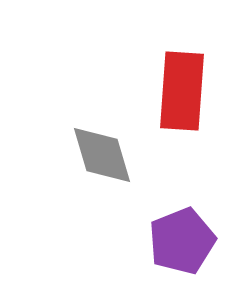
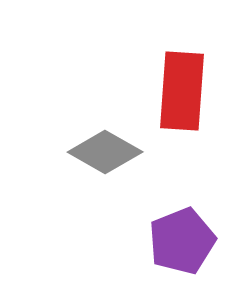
gray diamond: moved 3 px right, 3 px up; rotated 44 degrees counterclockwise
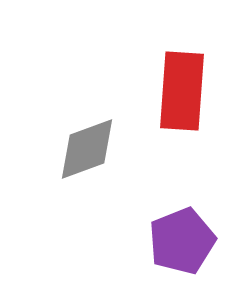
gray diamond: moved 18 px left, 3 px up; rotated 50 degrees counterclockwise
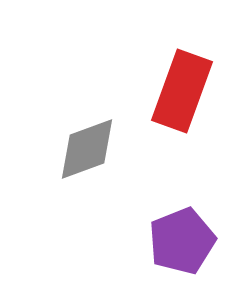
red rectangle: rotated 16 degrees clockwise
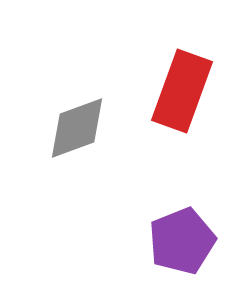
gray diamond: moved 10 px left, 21 px up
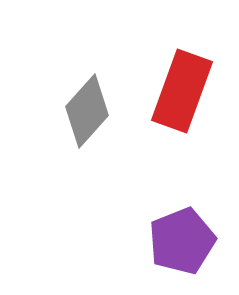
gray diamond: moved 10 px right, 17 px up; rotated 28 degrees counterclockwise
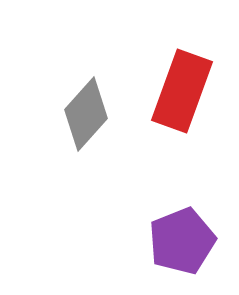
gray diamond: moved 1 px left, 3 px down
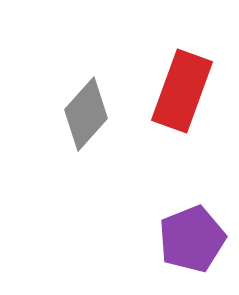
purple pentagon: moved 10 px right, 2 px up
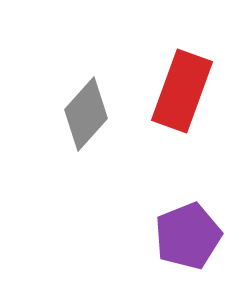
purple pentagon: moved 4 px left, 3 px up
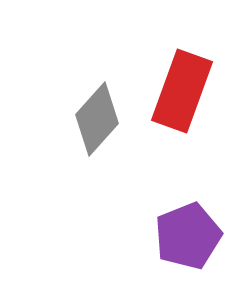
gray diamond: moved 11 px right, 5 px down
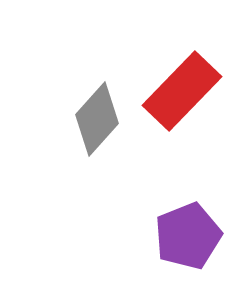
red rectangle: rotated 24 degrees clockwise
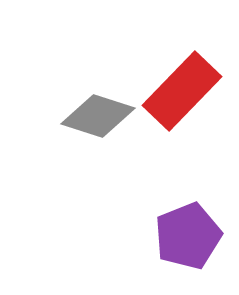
gray diamond: moved 1 px right, 3 px up; rotated 66 degrees clockwise
